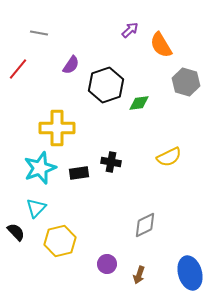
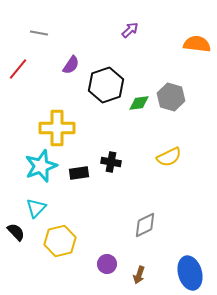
orange semicircle: moved 36 px right, 1 px up; rotated 128 degrees clockwise
gray hexagon: moved 15 px left, 15 px down
cyan star: moved 1 px right, 2 px up
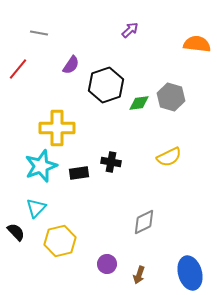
gray diamond: moved 1 px left, 3 px up
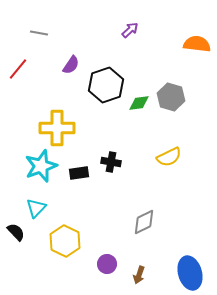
yellow hexagon: moved 5 px right; rotated 20 degrees counterclockwise
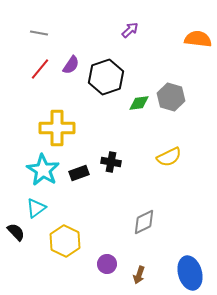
orange semicircle: moved 1 px right, 5 px up
red line: moved 22 px right
black hexagon: moved 8 px up
cyan star: moved 2 px right, 4 px down; rotated 20 degrees counterclockwise
black rectangle: rotated 12 degrees counterclockwise
cyan triangle: rotated 10 degrees clockwise
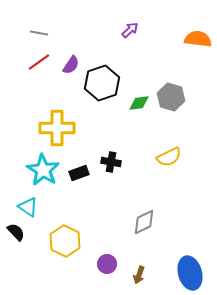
red line: moved 1 px left, 7 px up; rotated 15 degrees clockwise
black hexagon: moved 4 px left, 6 px down
cyan triangle: moved 8 px left, 1 px up; rotated 50 degrees counterclockwise
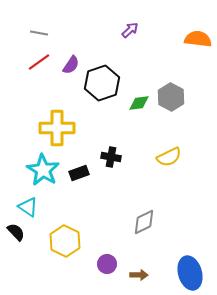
gray hexagon: rotated 12 degrees clockwise
black cross: moved 5 px up
brown arrow: rotated 108 degrees counterclockwise
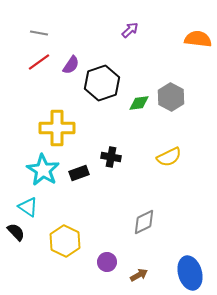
purple circle: moved 2 px up
brown arrow: rotated 30 degrees counterclockwise
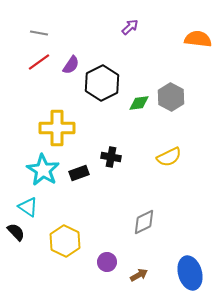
purple arrow: moved 3 px up
black hexagon: rotated 8 degrees counterclockwise
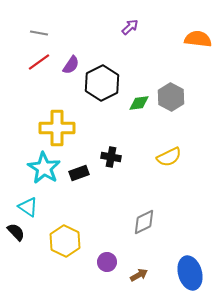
cyan star: moved 1 px right, 2 px up
